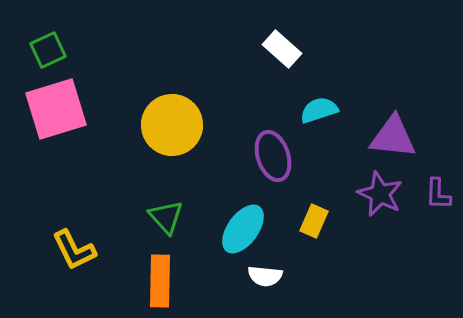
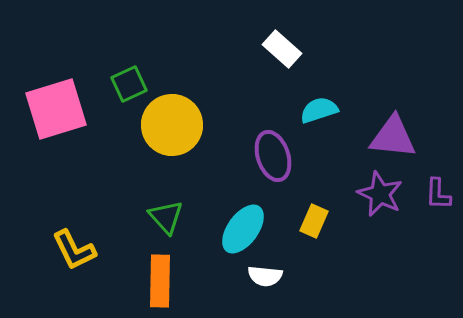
green square: moved 81 px right, 34 px down
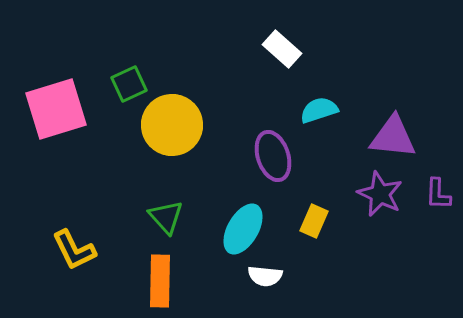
cyan ellipse: rotated 6 degrees counterclockwise
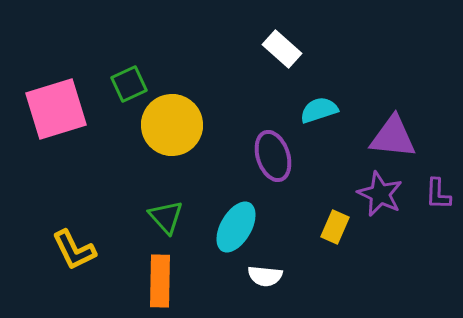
yellow rectangle: moved 21 px right, 6 px down
cyan ellipse: moved 7 px left, 2 px up
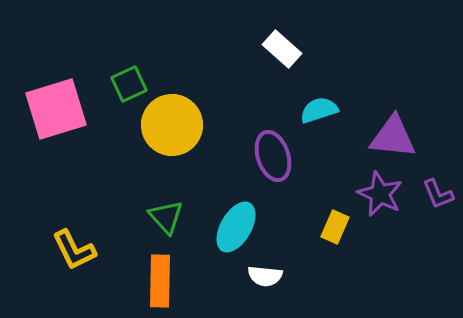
purple L-shape: rotated 24 degrees counterclockwise
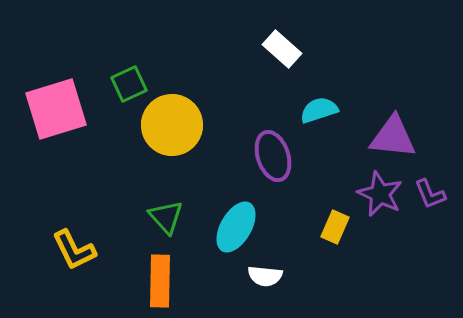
purple L-shape: moved 8 px left
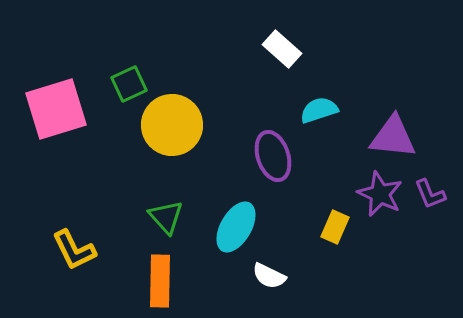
white semicircle: moved 4 px right; rotated 20 degrees clockwise
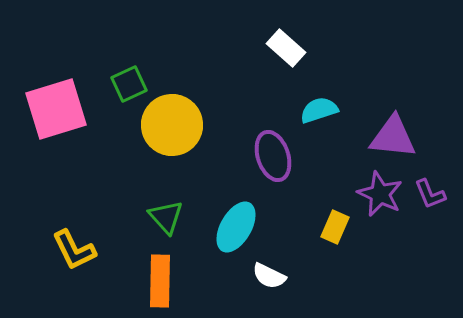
white rectangle: moved 4 px right, 1 px up
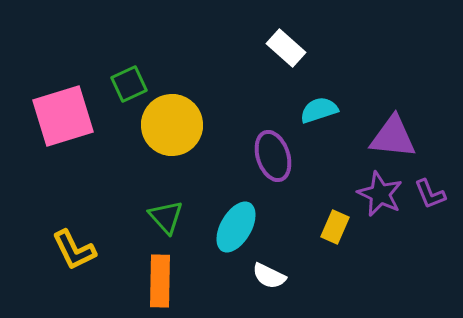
pink square: moved 7 px right, 7 px down
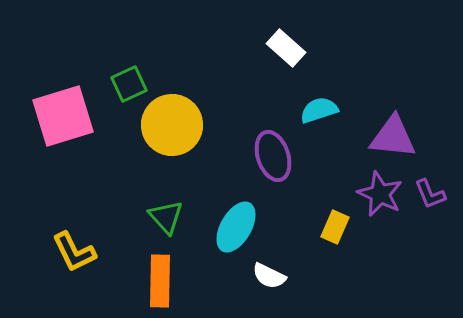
yellow L-shape: moved 2 px down
